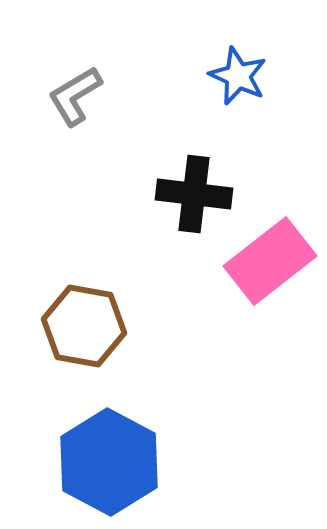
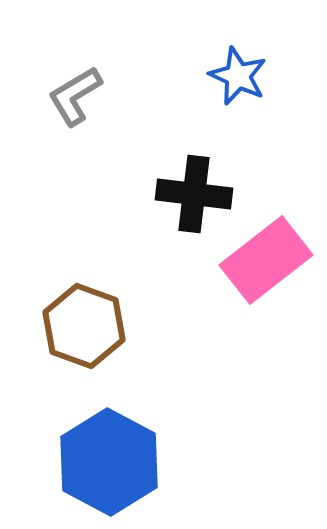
pink rectangle: moved 4 px left, 1 px up
brown hexagon: rotated 10 degrees clockwise
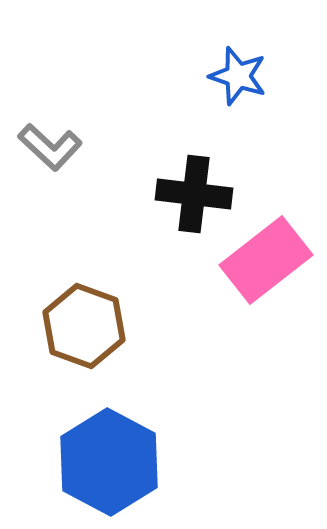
blue star: rotated 6 degrees counterclockwise
gray L-shape: moved 25 px left, 51 px down; rotated 106 degrees counterclockwise
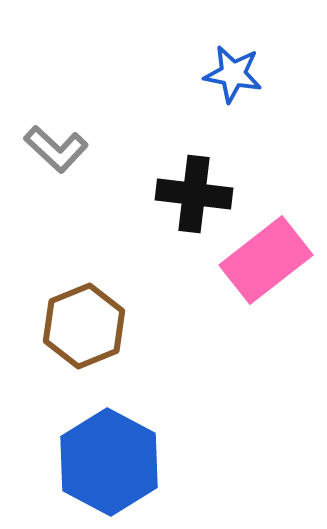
blue star: moved 5 px left, 2 px up; rotated 8 degrees counterclockwise
gray L-shape: moved 6 px right, 2 px down
brown hexagon: rotated 18 degrees clockwise
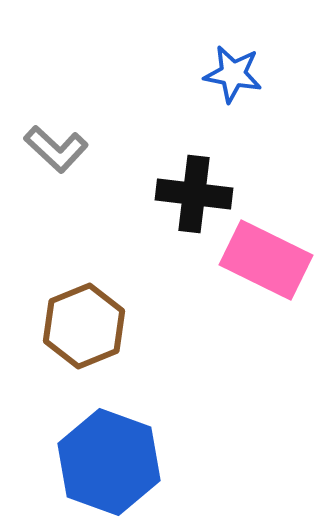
pink rectangle: rotated 64 degrees clockwise
blue hexagon: rotated 8 degrees counterclockwise
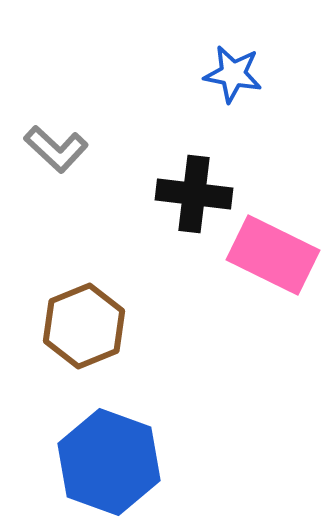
pink rectangle: moved 7 px right, 5 px up
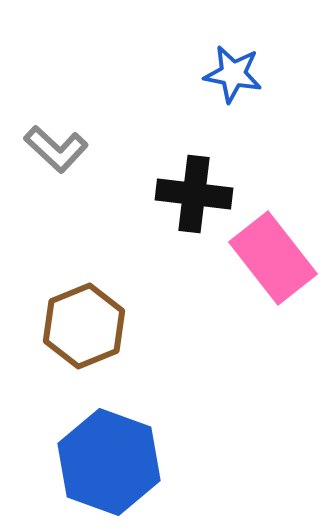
pink rectangle: moved 3 px down; rotated 26 degrees clockwise
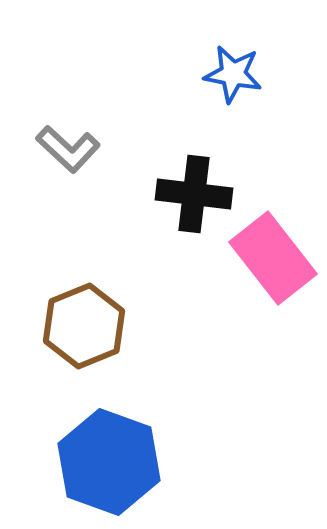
gray L-shape: moved 12 px right
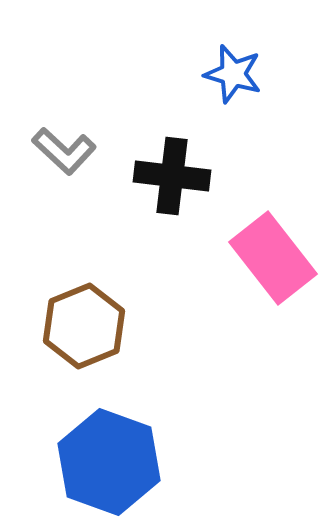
blue star: rotated 6 degrees clockwise
gray L-shape: moved 4 px left, 2 px down
black cross: moved 22 px left, 18 px up
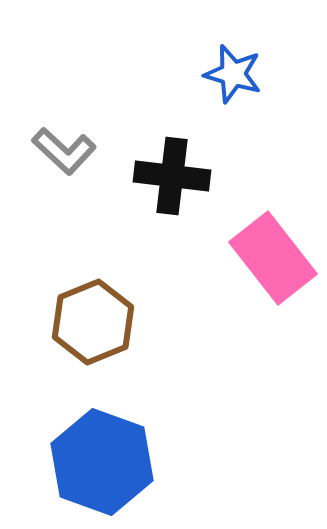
brown hexagon: moved 9 px right, 4 px up
blue hexagon: moved 7 px left
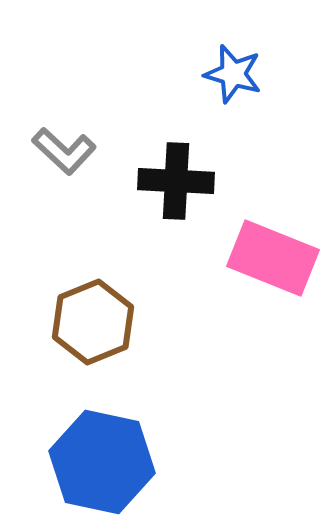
black cross: moved 4 px right, 5 px down; rotated 4 degrees counterclockwise
pink rectangle: rotated 30 degrees counterclockwise
blue hexagon: rotated 8 degrees counterclockwise
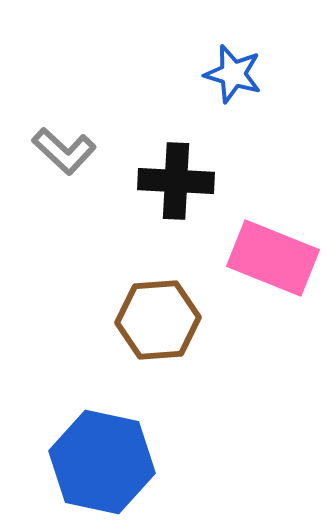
brown hexagon: moved 65 px right, 2 px up; rotated 18 degrees clockwise
